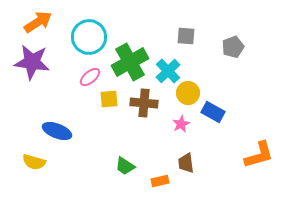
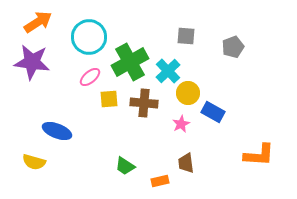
orange L-shape: rotated 20 degrees clockwise
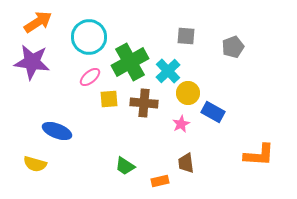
yellow semicircle: moved 1 px right, 2 px down
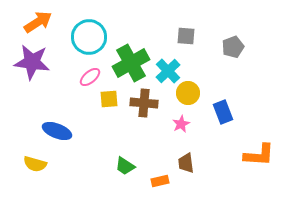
green cross: moved 1 px right, 1 px down
blue rectangle: moved 10 px right; rotated 40 degrees clockwise
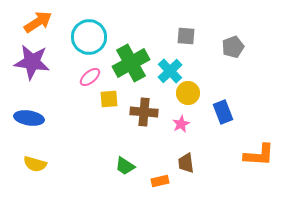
cyan cross: moved 2 px right
brown cross: moved 9 px down
blue ellipse: moved 28 px left, 13 px up; rotated 12 degrees counterclockwise
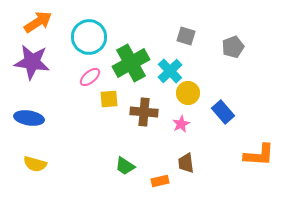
gray square: rotated 12 degrees clockwise
blue rectangle: rotated 20 degrees counterclockwise
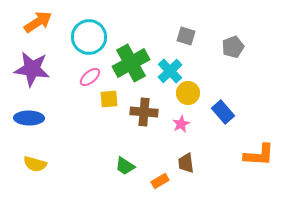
purple star: moved 7 px down
blue ellipse: rotated 8 degrees counterclockwise
orange rectangle: rotated 18 degrees counterclockwise
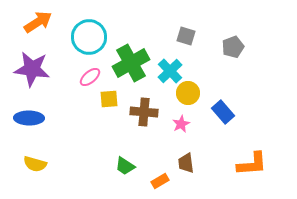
orange L-shape: moved 7 px left, 9 px down; rotated 8 degrees counterclockwise
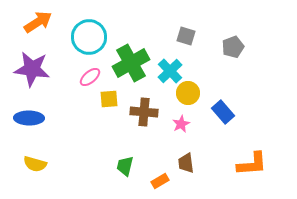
green trapezoid: rotated 70 degrees clockwise
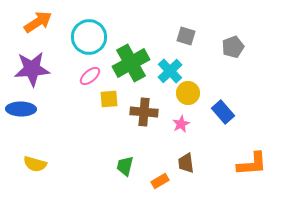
purple star: rotated 12 degrees counterclockwise
pink ellipse: moved 1 px up
blue ellipse: moved 8 px left, 9 px up
